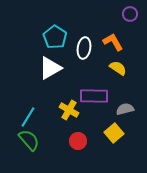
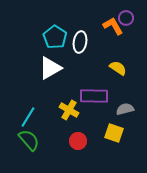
purple circle: moved 4 px left, 4 px down
orange L-shape: moved 16 px up
white ellipse: moved 4 px left, 6 px up
yellow square: rotated 30 degrees counterclockwise
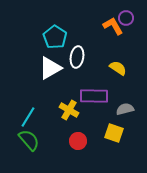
white ellipse: moved 3 px left, 15 px down
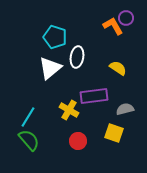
cyan pentagon: rotated 15 degrees counterclockwise
white triangle: rotated 10 degrees counterclockwise
purple rectangle: rotated 8 degrees counterclockwise
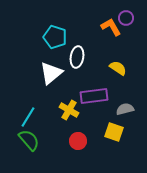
orange L-shape: moved 2 px left, 1 px down
white triangle: moved 1 px right, 5 px down
yellow square: moved 1 px up
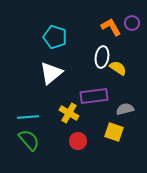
purple circle: moved 6 px right, 5 px down
white ellipse: moved 25 px right
yellow cross: moved 3 px down
cyan line: rotated 55 degrees clockwise
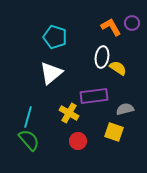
cyan line: rotated 70 degrees counterclockwise
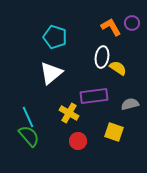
gray semicircle: moved 5 px right, 5 px up
cyan line: rotated 40 degrees counterclockwise
green semicircle: moved 4 px up
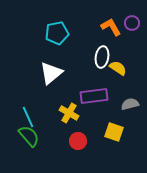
cyan pentagon: moved 2 px right, 4 px up; rotated 30 degrees counterclockwise
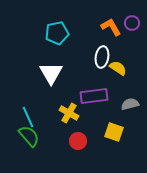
white triangle: rotated 20 degrees counterclockwise
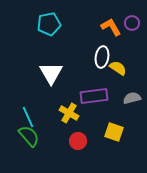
cyan pentagon: moved 8 px left, 9 px up
gray semicircle: moved 2 px right, 6 px up
